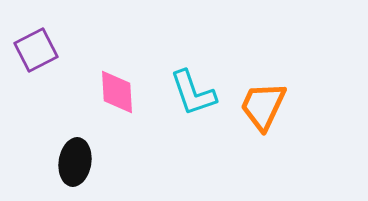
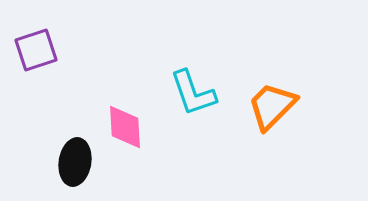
purple square: rotated 9 degrees clockwise
pink diamond: moved 8 px right, 35 px down
orange trapezoid: moved 9 px right; rotated 20 degrees clockwise
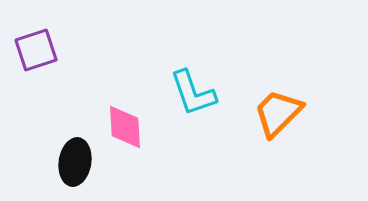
orange trapezoid: moved 6 px right, 7 px down
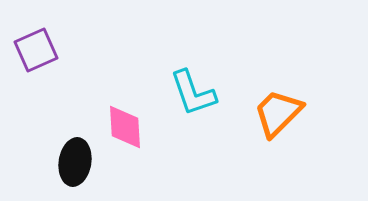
purple square: rotated 6 degrees counterclockwise
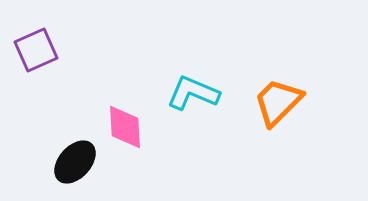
cyan L-shape: rotated 132 degrees clockwise
orange trapezoid: moved 11 px up
black ellipse: rotated 33 degrees clockwise
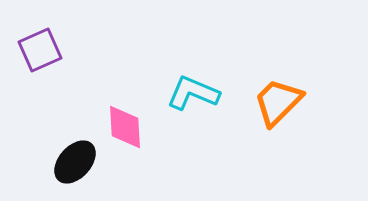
purple square: moved 4 px right
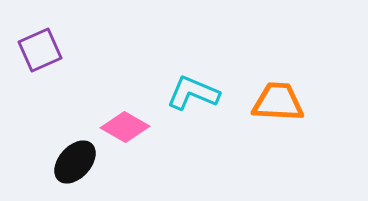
orange trapezoid: rotated 48 degrees clockwise
pink diamond: rotated 57 degrees counterclockwise
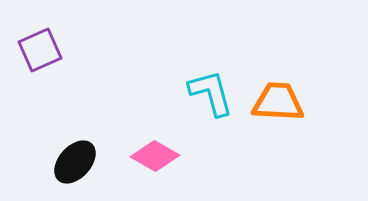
cyan L-shape: moved 18 px right; rotated 52 degrees clockwise
pink diamond: moved 30 px right, 29 px down
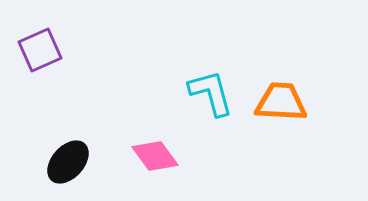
orange trapezoid: moved 3 px right
pink diamond: rotated 24 degrees clockwise
black ellipse: moved 7 px left
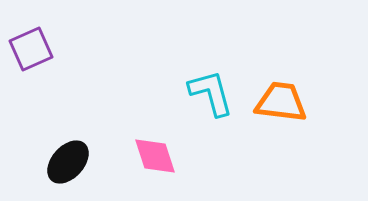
purple square: moved 9 px left, 1 px up
orange trapezoid: rotated 4 degrees clockwise
pink diamond: rotated 18 degrees clockwise
